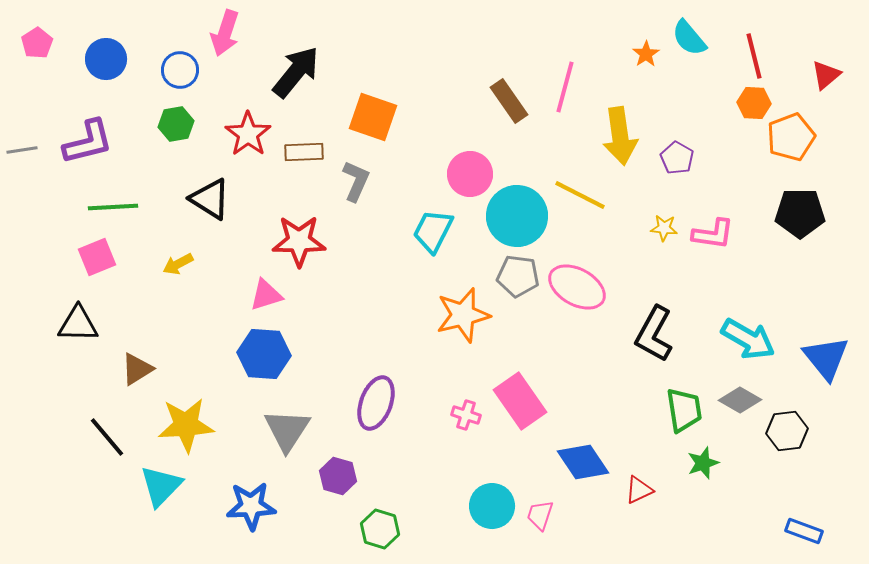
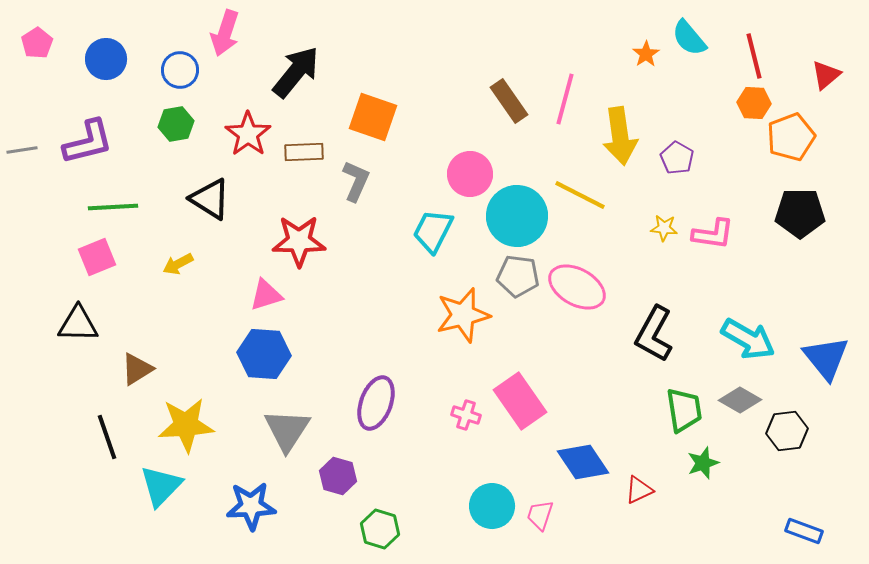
pink line at (565, 87): moved 12 px down
black line at (107, 437): rotated 21 degrees clockwise
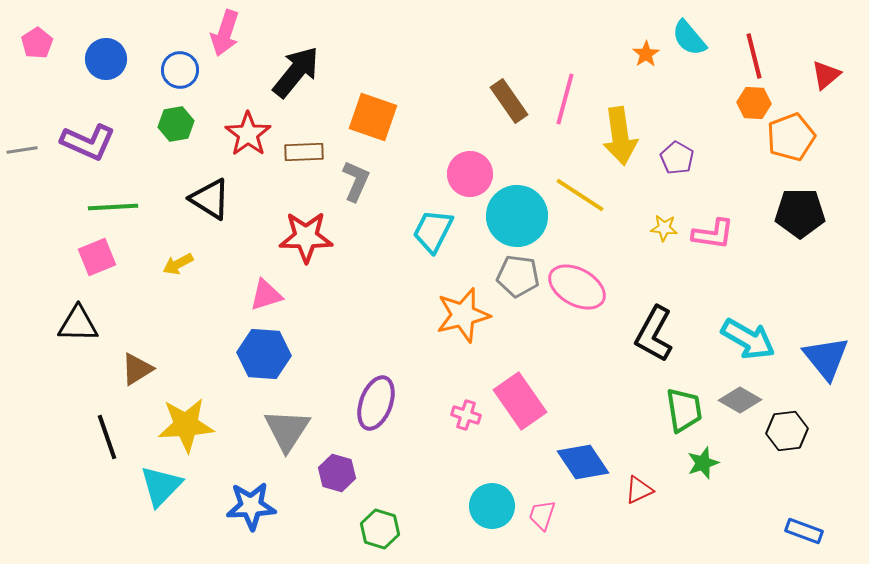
purple L-shape at (88, 142): rotated 38 degrees clockwise
yellow line at (580, 195): rotated 6 degrees clockwise
red star at (299, 241): moved 7 px right, 4 px up
purple hexagon at (338, 476): moved 1 px left, 3 px up
pink trapezoid at (540, 515): moved 2 px right
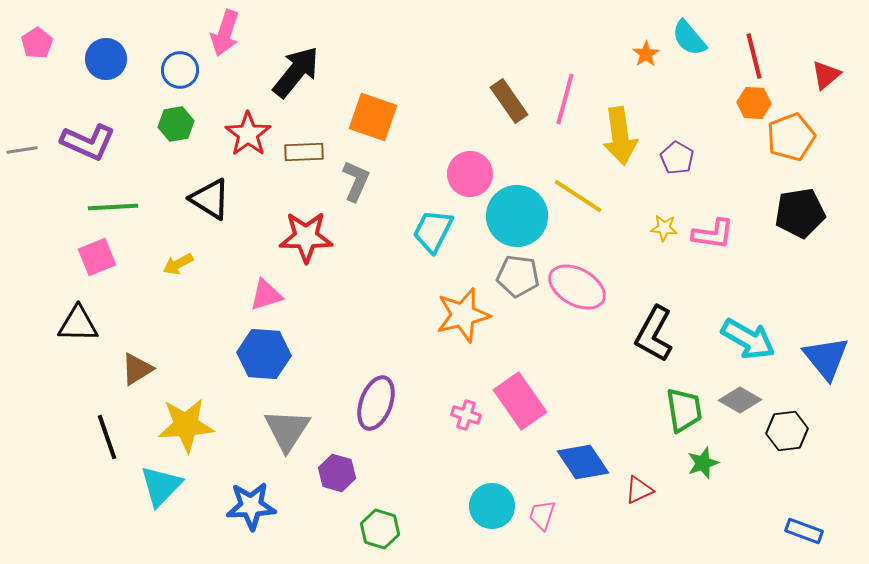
yellow line at (580, 195): moved 2 px left, 1 px down
black pentagon at (800, 213): rotated 9 degrees counterclockwise
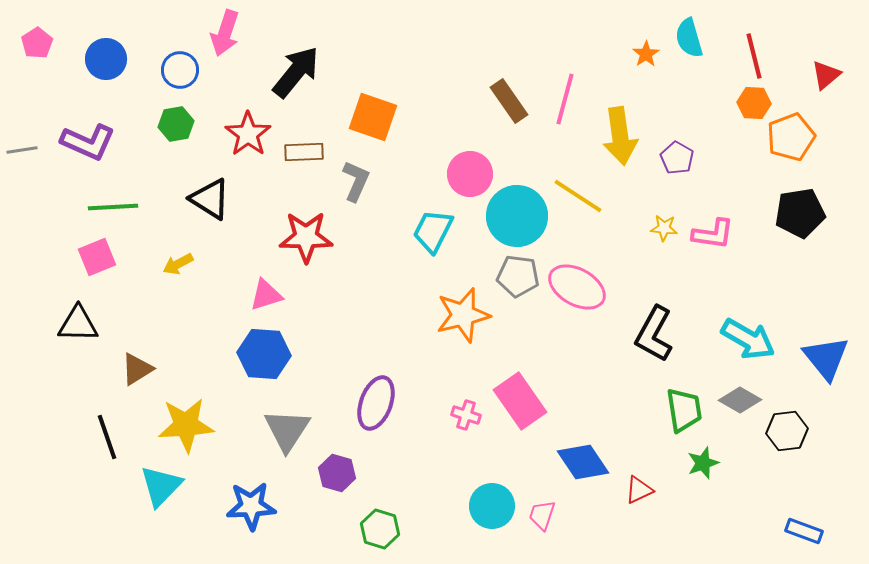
cyan semicircle at (689, 38): rotated 24 degrees clockwise
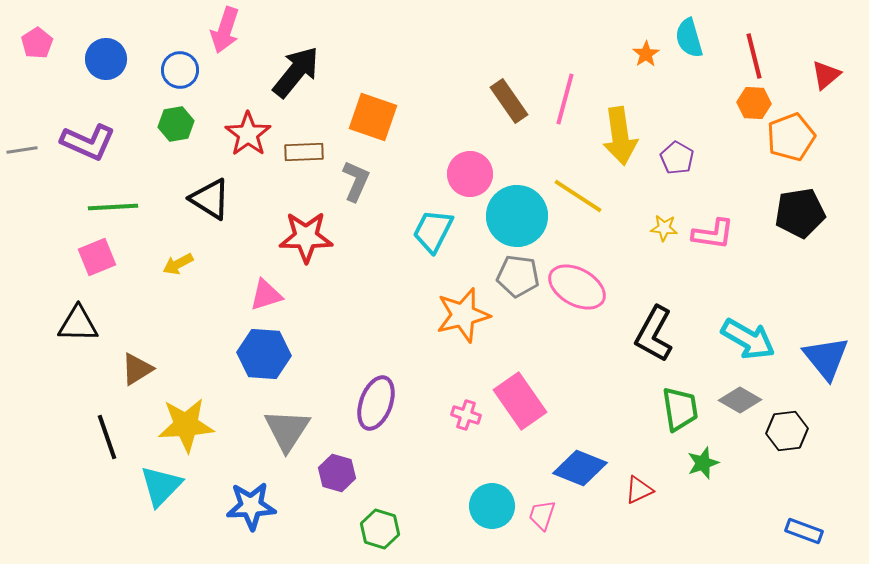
pink arrow at (225, 33): moved 3 px up
green trapezoid at (684, 410): moved 4 px left, 1 px up
blue diamond at (583, 462): moved 3 px left, 6 px down; rotated 34 degrees counterclockwise
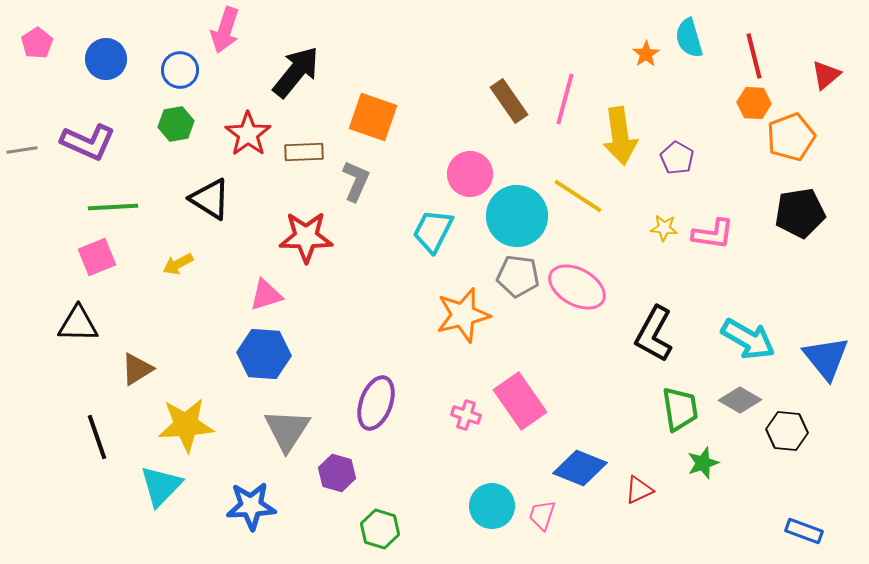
black hexagon at (787, 431): rotated 12 degrees clockwise
black line at (107, 437): moved 10 px left
